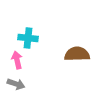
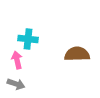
cyan cross: moved 1 px down
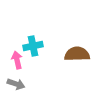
cyan cross: moved 5 px right, 7 px down; rotated 18 degrees counterclockwise
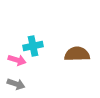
pink arrow: rotated 120 degrees clockwise
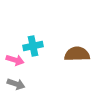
pink arrow: moved 2 px left
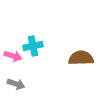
brown semicircle: moved 4 px right, 4 px down
pink arrow: moved 2 px left, 4 px up
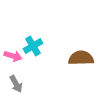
cyan cross: rotated 18 degrees counterclockwise
gray arrow: rotated 42 degrees clockwise
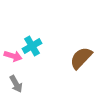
cyan cross: moved 1 px left
brown semicircle: rotated 45 degrees counterclockwise
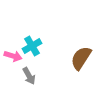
brown semicircle: rotated 10 degrees counterclockwise
gray arrow: moved 13 px right, 8 px up
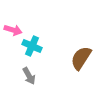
cyan cross: rotated 36 degrees counterclockwise
pink arrow: moved 26 px up
